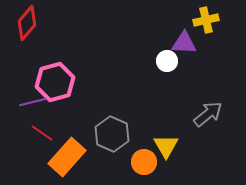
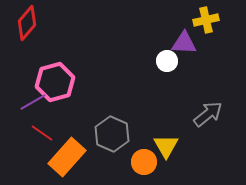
purple line: rotated 16 degrees counterclockwise
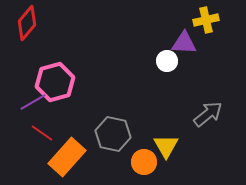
gray hexagon: moved 1 px right; rotated 12 degrees counterclockwise
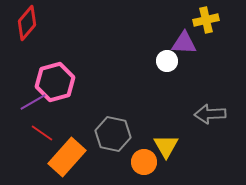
gray arrow: moved 2 px right; rotated 144 degrees counterclockwise
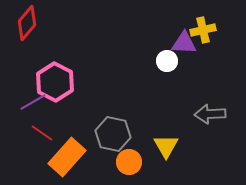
yellow cross: moved 3 px left, 10 px down
pink hexagon: rotated 18 degrees counterclockwise
orange circle: moved 15 px left
